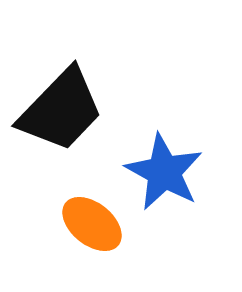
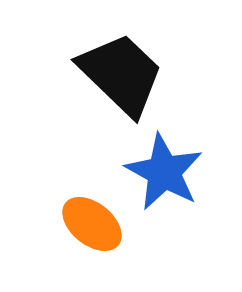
black trapezoid: moved 60 px right, 36 px up; rotated 90 degrees counterclockwise
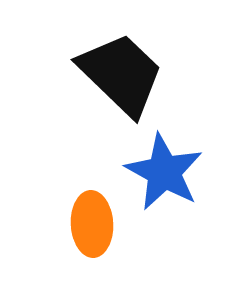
orange ellipse: rotated 48 degrees clockwise
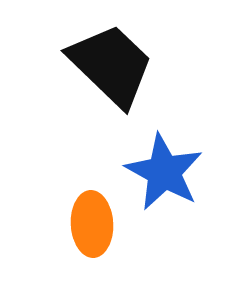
black trapezoid: moved 10 px left, 9 px up
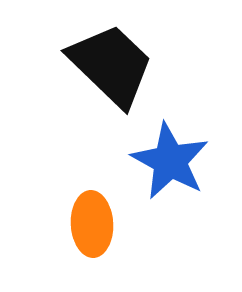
blue star: moved 6 px right, 11 px up
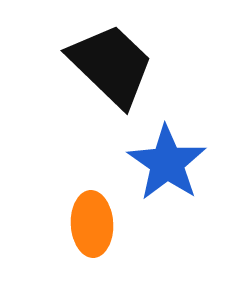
blue star: moved 3 px left, 2 px down; rotated 6 degrees clockwise
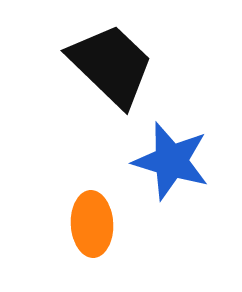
blue star: moved 4 px right, 2 px up; rotated 18 degrees counterclockwise
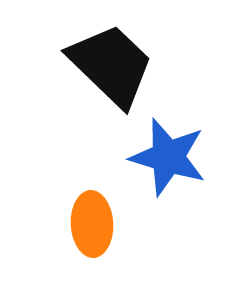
blue star: moved 3 px left, 4 px up
